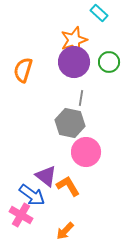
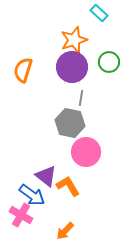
purple circle: moved 2 px left, 5 px down
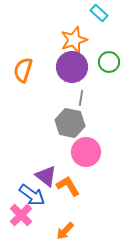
pink cross: rotated 15 degrees clockwise
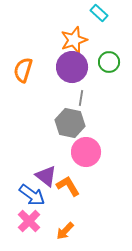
pink cross: moved 8 px right, 6 px down
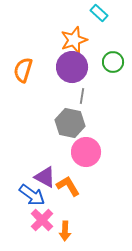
green circle: moved 4 px right
gray line: moved 1 px right, 2 px up
purple triangle: moved 1 px left, 1 px down; rotated 10 degrees counterclockwise
pink cross: moved 13 px right, 1 px up
orange arrow: rotated 42 degrees counterclockwise
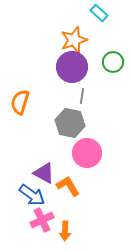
orange semicircle: moved 3 px left, 32 px down
pink circle: moved 1 px right, 1 px down
purple triangle: moved 1 px left, 4 px up
pink cross: rotated 20 degrees clockwise
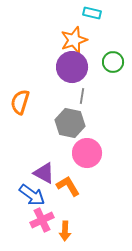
cyan rectangle: moved 7 px left; rotated 30 degrees counterclockwise
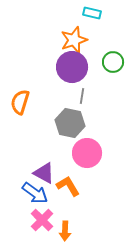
blue arrow: moved 3 px right, 2 px up
pink cross: rotated 20 degrees counterclockwise
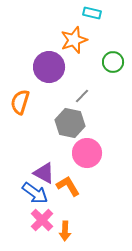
purple circle: moved 23 px left
gray line: rotated 35 degrees clockwise
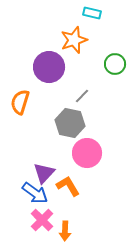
green circle: moved 2 px right, 2 px down
purple triangle: rotated 45 degrees clockwise
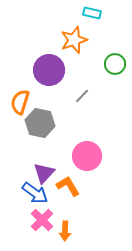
purple circle: moved 3 px down
gray hexagon: moved 30 px left
pink circle: moved 3 px down
